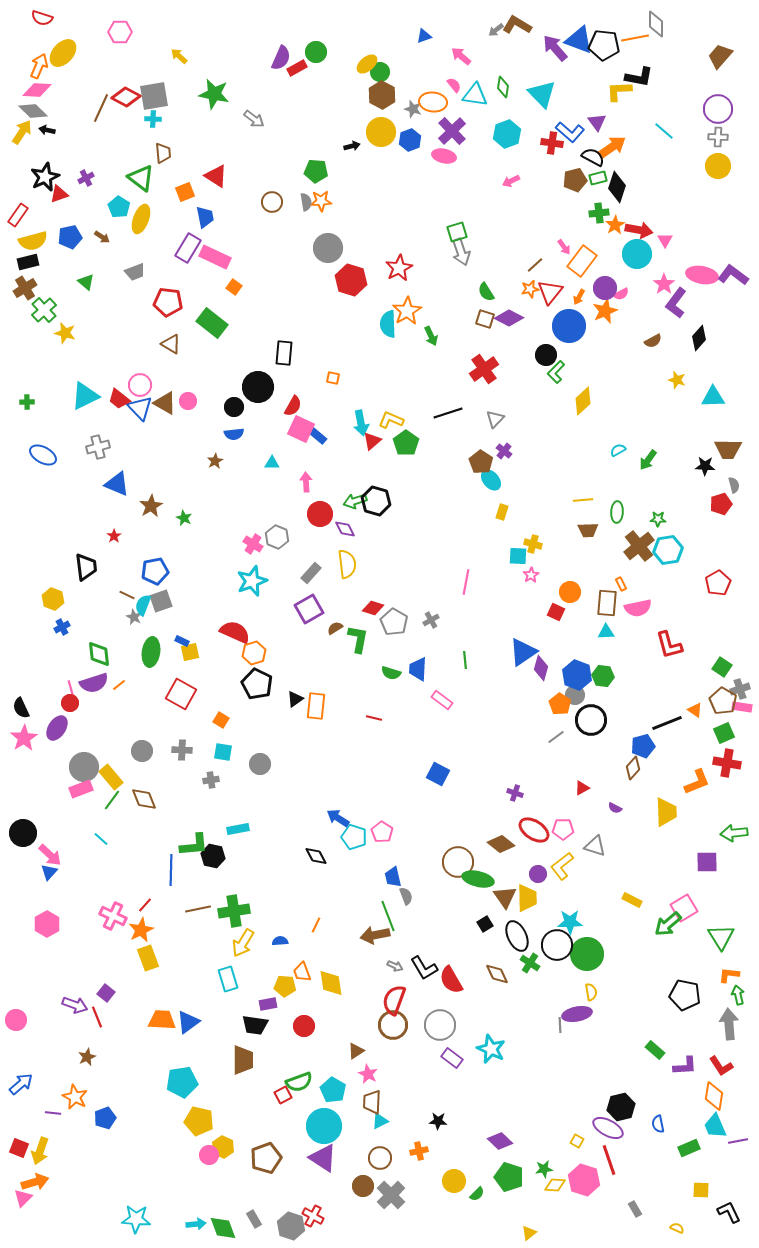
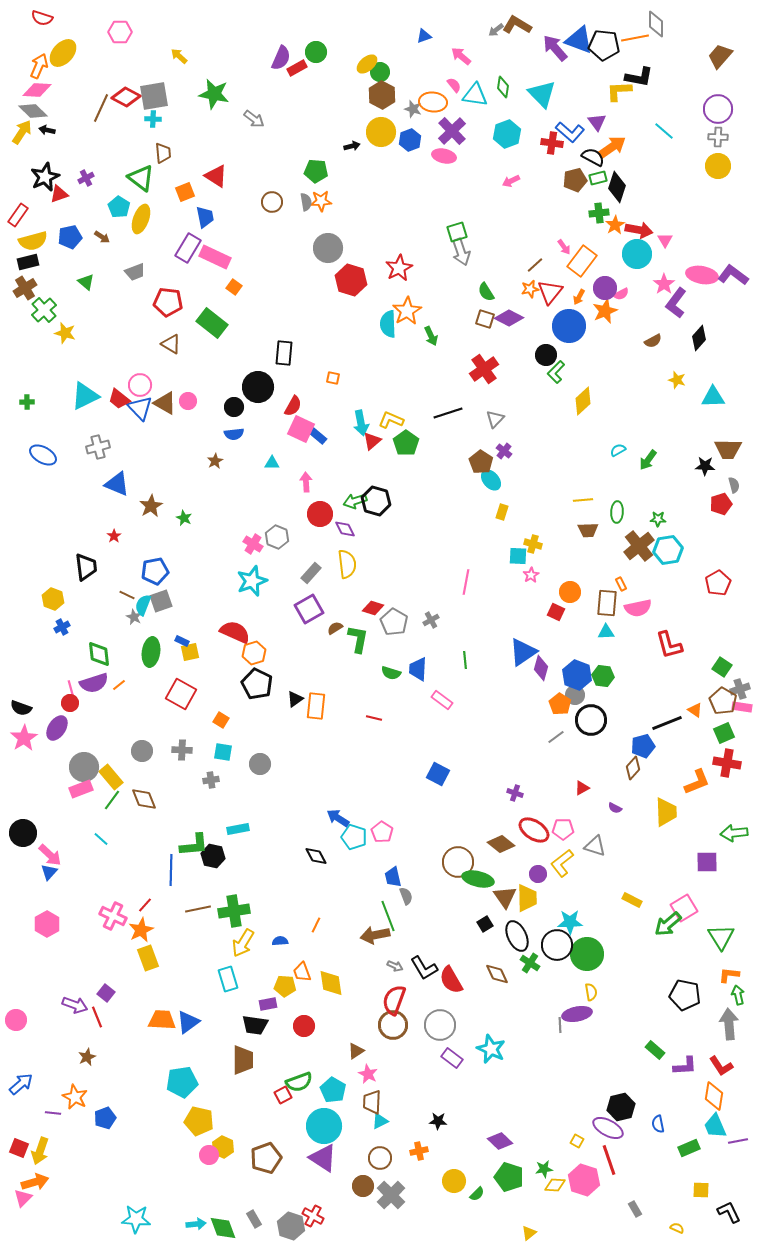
black semicircle at (21, 708): rotated 45 degrees counterclockwise
yellow L-shape at (562, 866): moved 3 px up
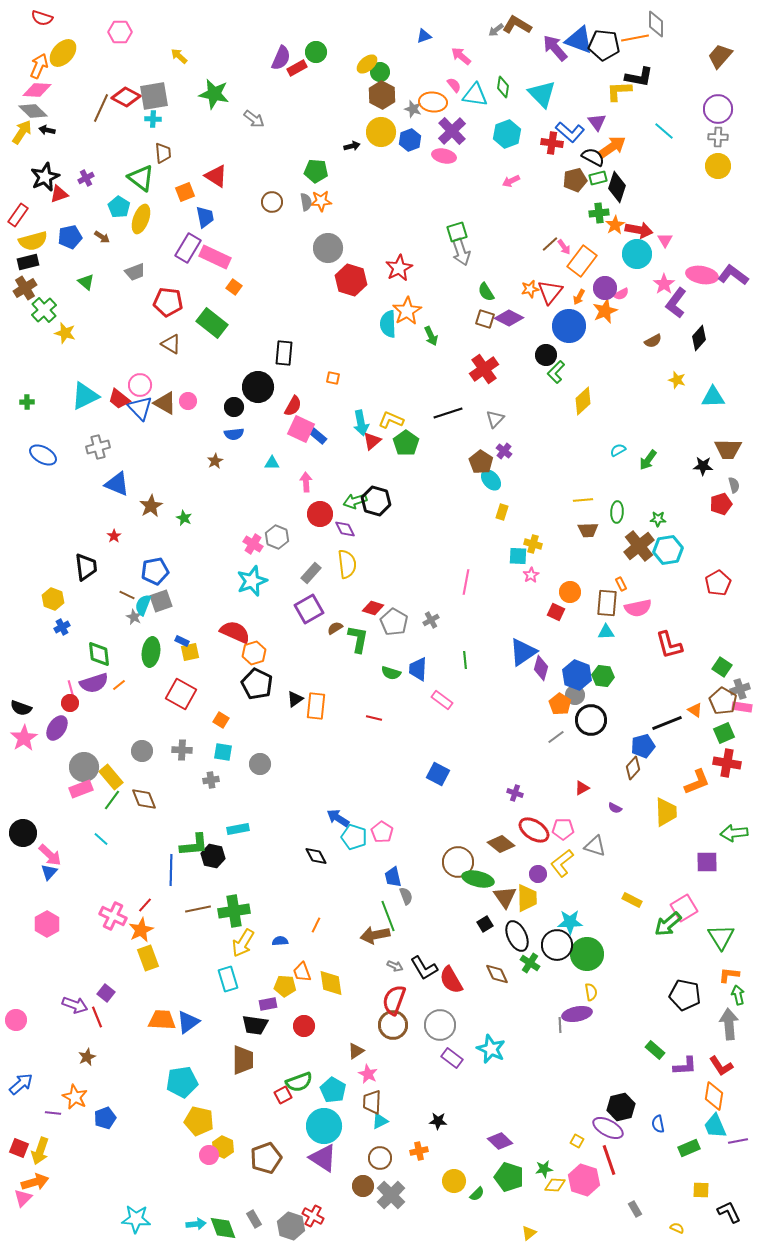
brown line at (535, 265): moved 15 px right, 21 px up
black star at (705, 466): moved 2 px left
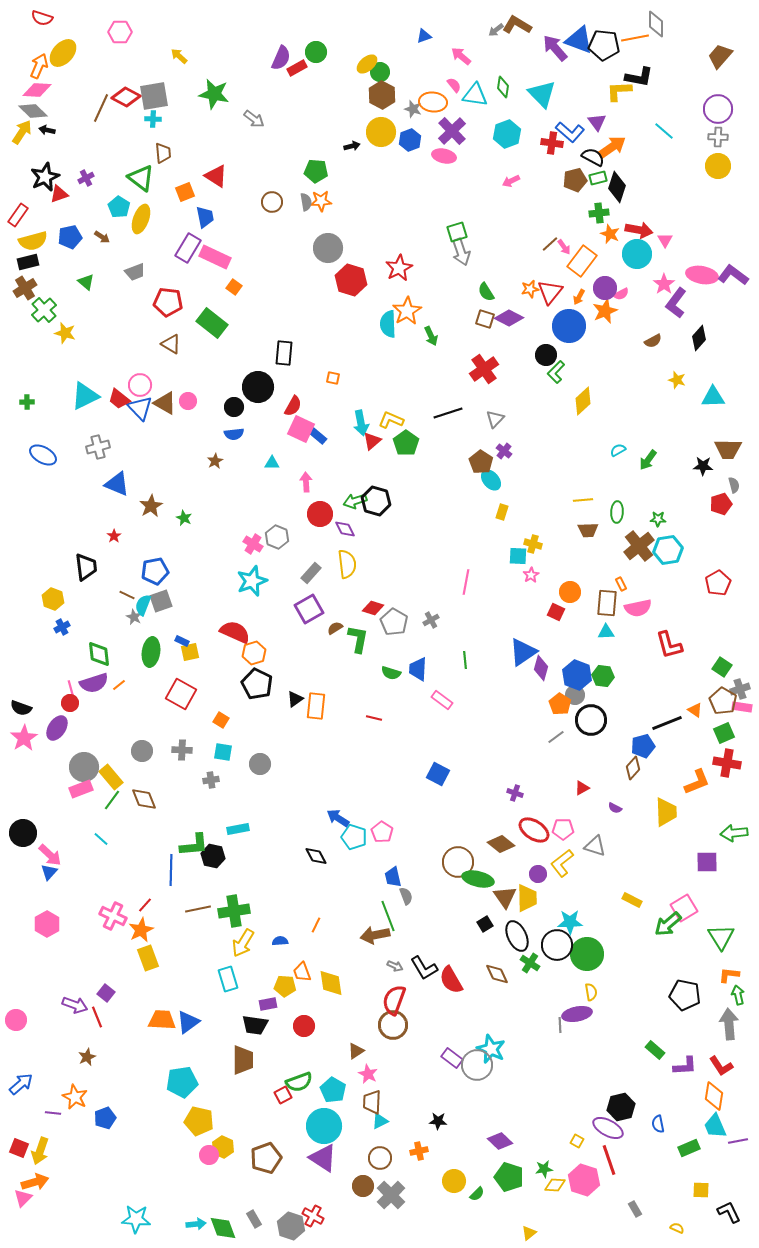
orange star at (615, 225): moved 5 px left, 9 px down; rotated 18 degrees counterclockwise
gray circle at (440, 1025): moved 37 px right, 40 px down
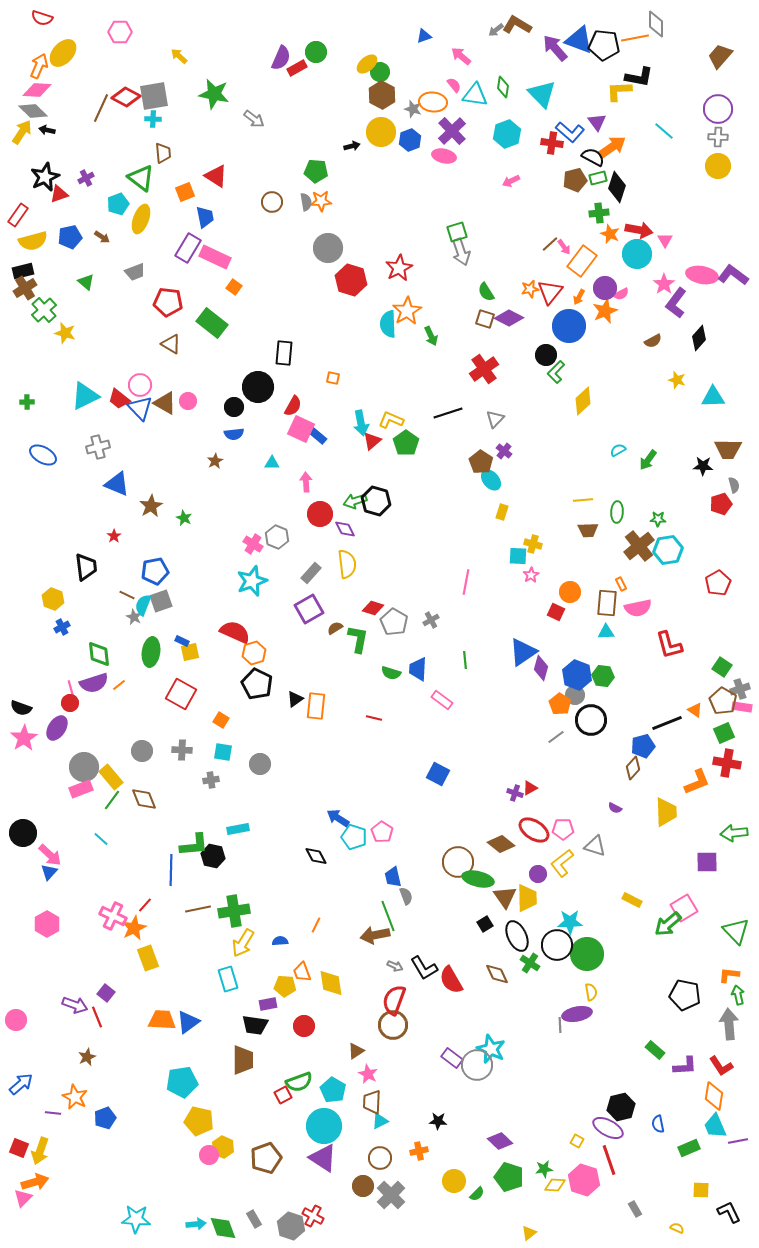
cyan pentagon at (119, 207): moved 1 px left, 3 px up; rotated 20 degrees clockwise
black rectangle at (28, 262): moved 5 px left, 9 px down
red triangle at (582, 788): moved 52 px left
orange star at (141, 930): moved 7 px left, 2 px up
green triangle at (721, 937): moved 15 px right, 6 px up; rotated 12 degrees counterclockwise
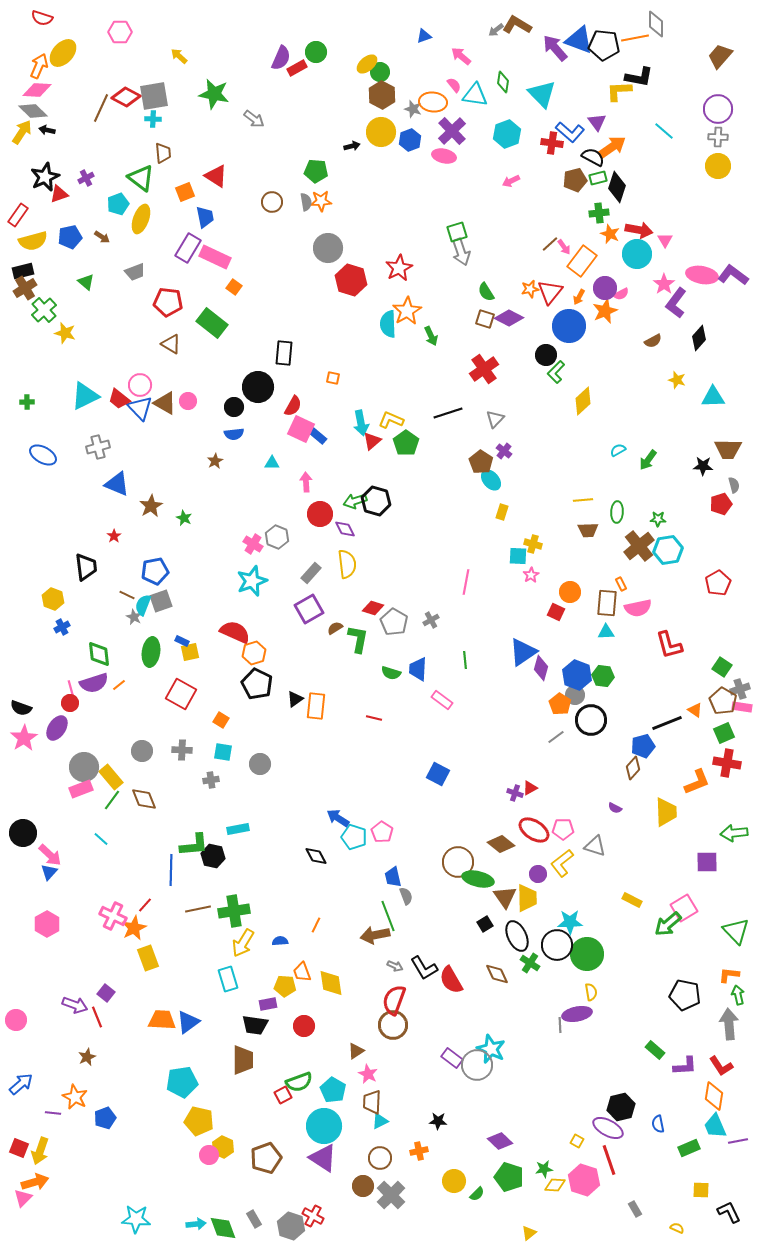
green diamond at (503, 87): moved 5 px up
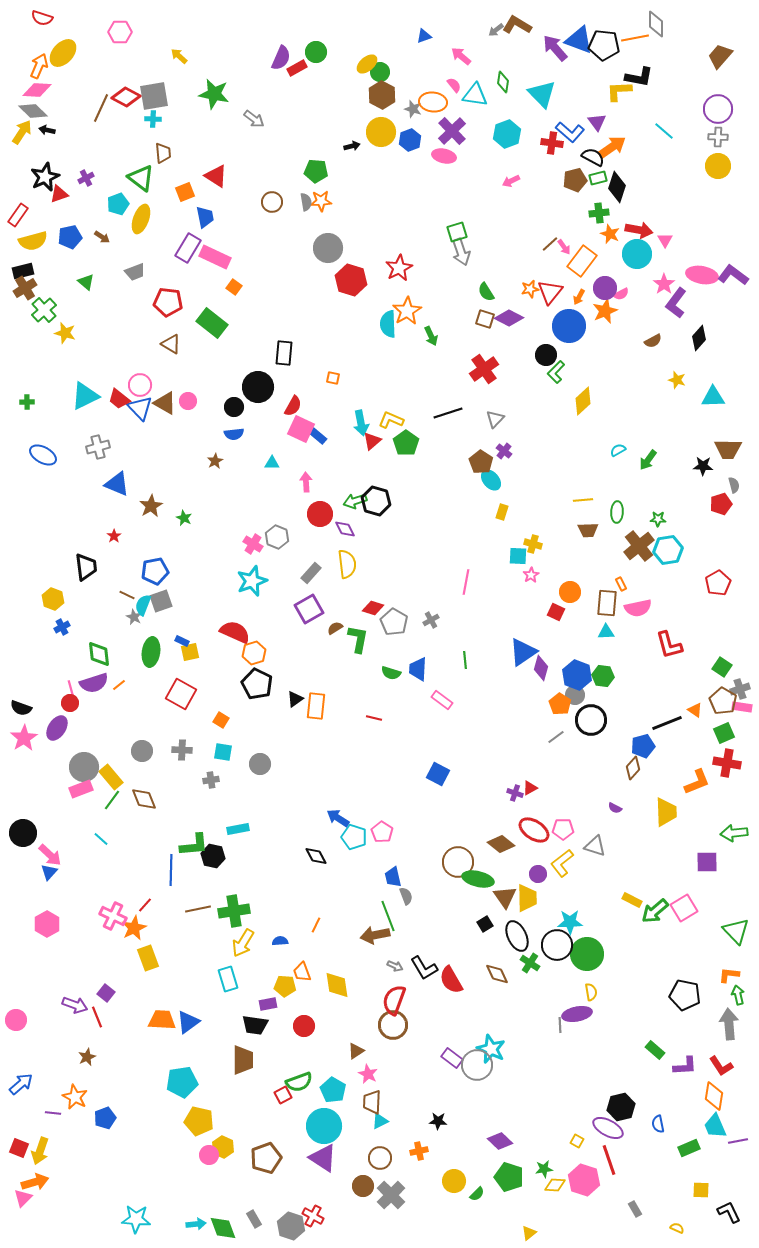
green arrow at (668, 924): moved 13 px left, 13 px up
yellow diamond at (331, 983): moved 6 px right, 2 px down
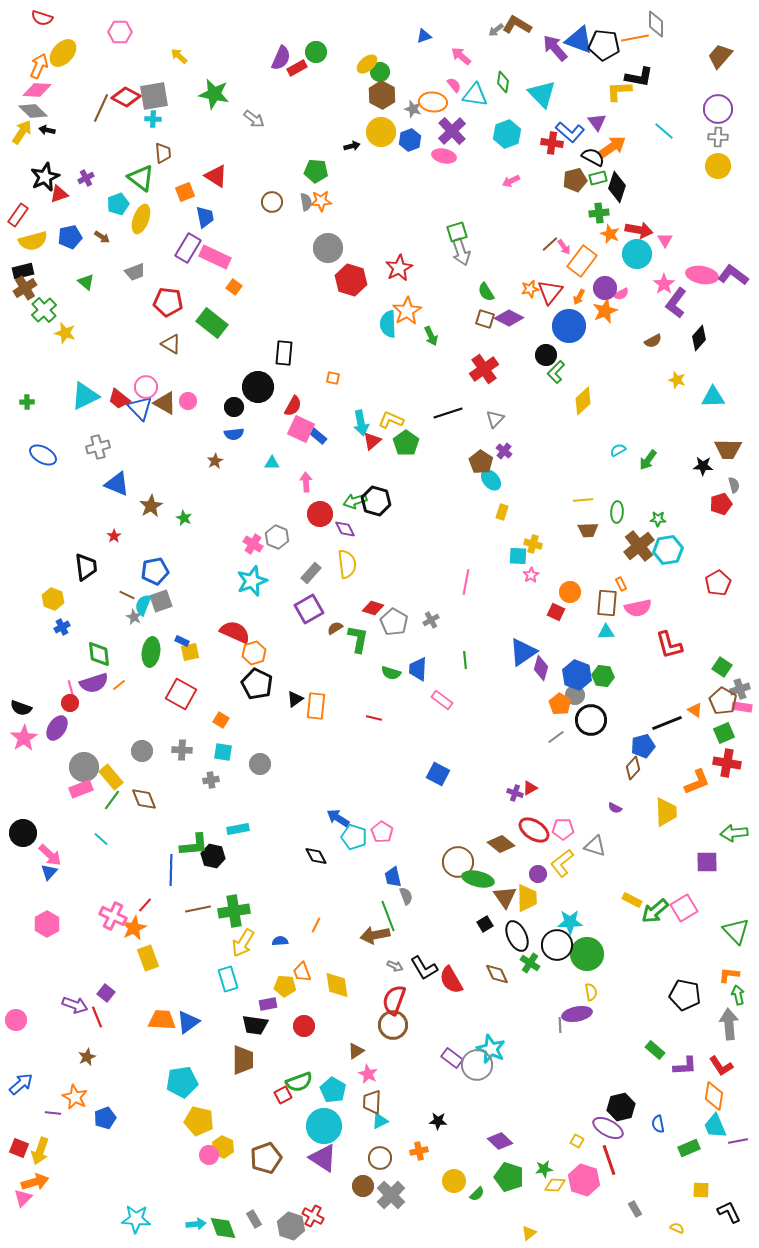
pink circle at (140, 385): moved 6 px right, 2 px down
